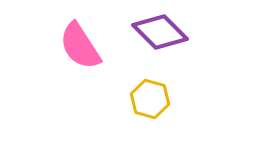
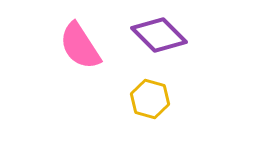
purple diamond: moved 1 px left, 3 px down
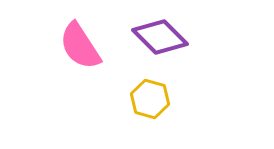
purple diamond: moved 1 px right, 2 px down
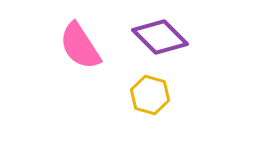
yellow hexagon: moved 4 px up
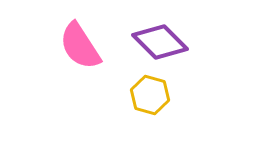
purple diamond: moved 5 px down
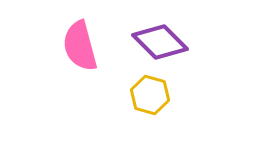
pink semicircle: rotated 18 degrees clockwise
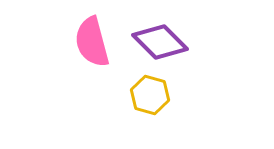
pink semicircle: moved 12 px right, 4 px up
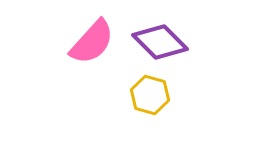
pink semicircle: rotated 123 degrees counterclockwise
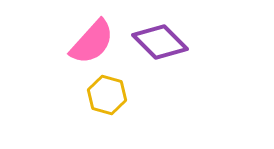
yellow hexagon: moved 43 px left
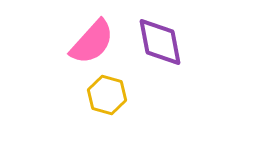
purple diamond: rotated 34 degrees clockwise
